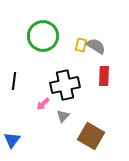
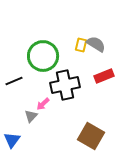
green circle: moved 20 px down
gray semicircle: moved 2 px up
red rectangle: rotated 66 degrees clockwise
black line: rotated 60 degrees clockwise
gray triangle: moved 32 px left
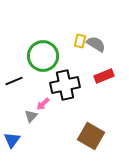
yellow rectangle: moved 1 px left, 4 px up
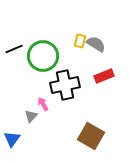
black line: moved 32 px up
pink arrow: rotated 104 degrees clockwise
blue triangle: moved 1 px up
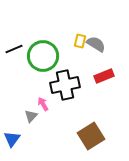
brown square: rotated 28 degrees clockwise
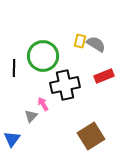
black line: moved 19 px down; rotated 66 degrees counterclockwise
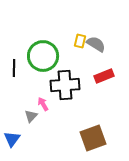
black cross: rotated 8 degrees clockwise
brown square: moved 2 px right, 2 px down; rotated 12 degrees clockwise
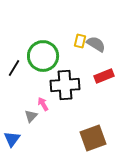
black line: rotated 30 degrees clockwise
